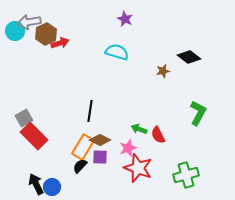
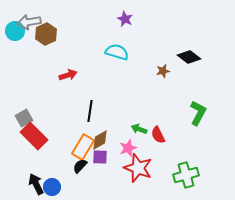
red arrow: moved 8 px right, 32 px down
brown diamond: rotated 55 degrees counterclockwise
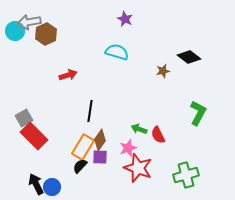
brown diamond: rotated 25 degrees counterclockwise
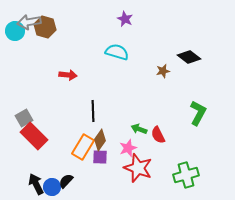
brown hexagon: moved 1 px left, 7 px up; rotated 20 degrees counterclockwise
red arrow: rotated 24 degrees clockwise
black line: moved 3 px right; rotated 10 degrees counterclockwise
black semicircle: moved 14 px left, 15 px down
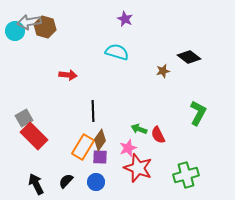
blue circle: moved 44 px right, 5 px up
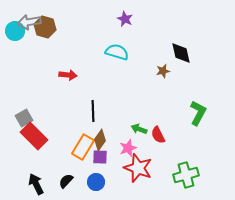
black diamond: moved 8 px left, 4 px up; rotated 40 degrees clockwise
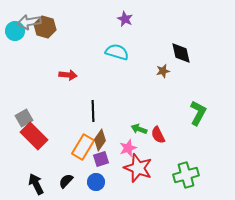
purple square: moved 1 px right, 2 px down; rotated 21 degrees counterclockwise
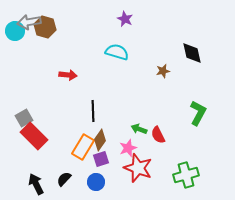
black diamond: moved 11 px right
black semicircle: moved 2 px left, 2 px up
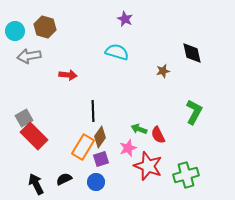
gray arrow: moved 34 px down
green L-shape: moved 4 px left, 1 px up
brown diamond: moved 3 px up
red star: moved 10 px right, 2 px up
black semicircle: rotated 21 degrees clockwise
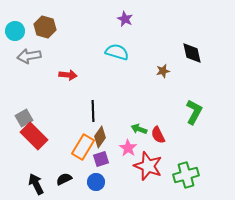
pink star: rotated 18 degrees counterclockwise
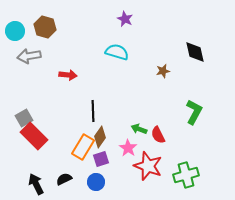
black diamond: moved 3 px right, 1 px up
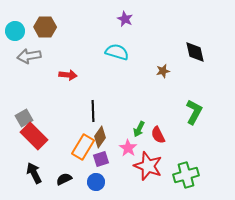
brown hexagon: rotated 15 degrees counterclockwise
green arrow: rotated 84 degrees counterclockwise
black arrow: moved 2 px left, 11 px up
